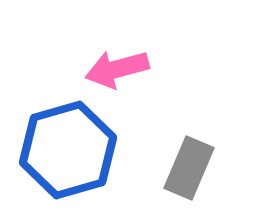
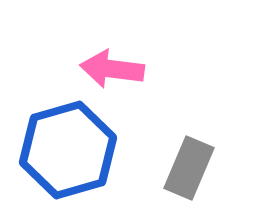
pink arrow: moved 5 px left; rotated 22 degrees clockwise
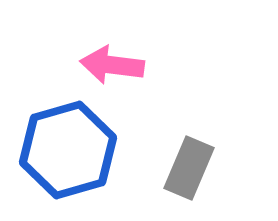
pink arrow: moved 4 px up
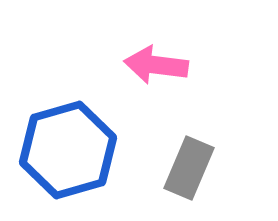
pink arrow: moved 44 px right
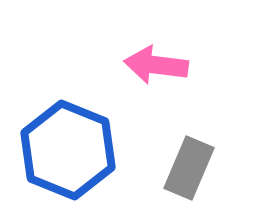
blue hexagon: rotated 22 degrees counterclockwise
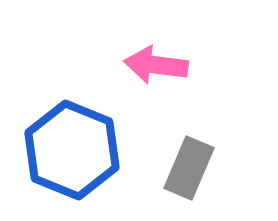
blue hexagon: moved 4 px right
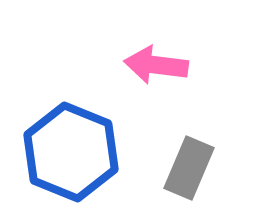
blue hexagon: moved 1 px left, 2 px down
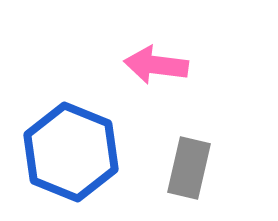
gray rectangle: rotated 10 degrees counterclockwise
